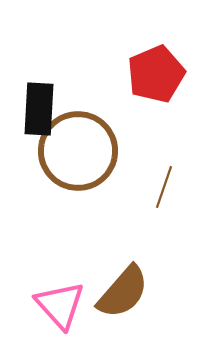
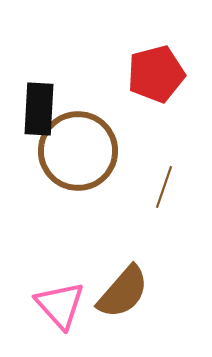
red pentagon: rotated 8 degrees clockwise
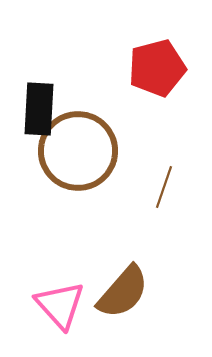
red pentagon: moved 1 px right, 6 px up
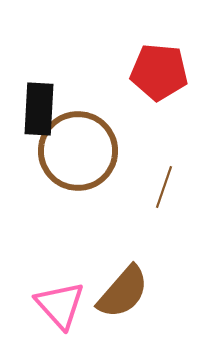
red pentagon: moved 2 px right, 4 px down; rotated 20 degrees clockwise
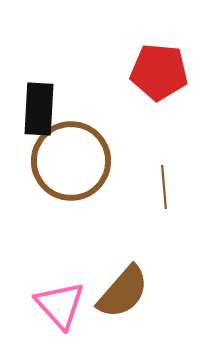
brown circle: moved 7 px left, 10 px down
brown line: rotated 24 degrees counterclockwise
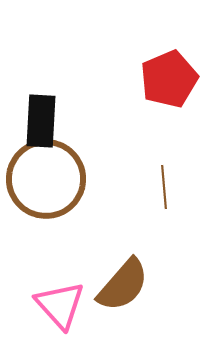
red pentagon: moved 10 px right, 7 px down; rotated 28 degrees counterclockwise
black rectangle: moved 2 px right, 12 px down
brown circle: moved 25 px left, 18 px down
brown semicircle: moved 7 px up
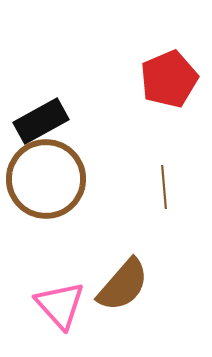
black rectangle: rotated 58 degrees clockwise
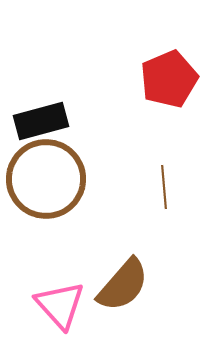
black rectangle: rotated 14 degrees clockwise
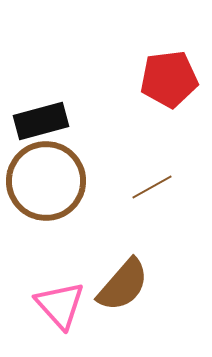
red pentagon: rotated 16 degrees clockwise
brown circle: moved 2 px down
brown line: moved 12 px left; rotated 66 degrees clockwise
